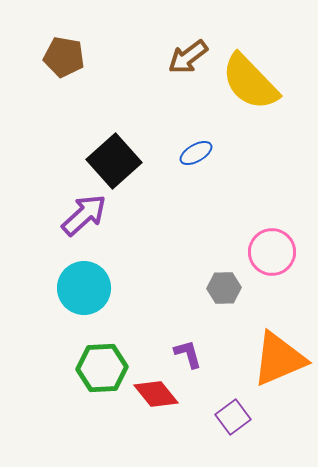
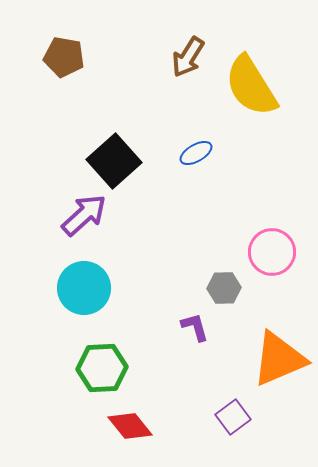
brown arrow: rotated 21 degrees counterclockwise
yellow semicircle: moved 1 px right, 4 px down; rotated 12 degrees clockwise
purple L-shape: moved 7 px right, 27 px up
red diamond: moved 26 px left, 32 px down
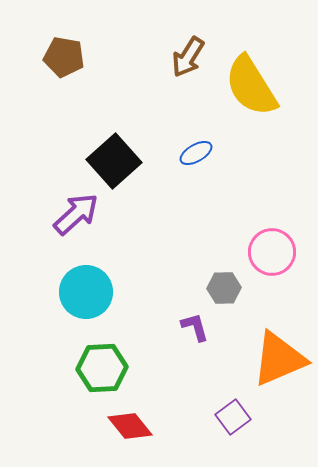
purple arrow: moved 8 px left, 1 px up
cyan circle: moved 2 px right, 4 px down
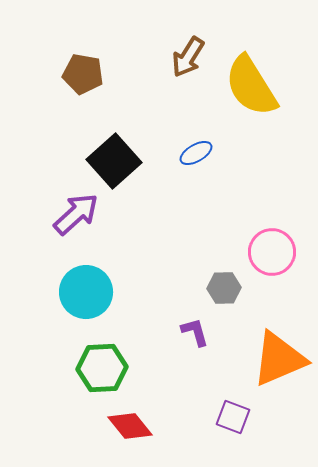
brown pentagon: moved 19 px right, 17 px down
purple L-shape: moved 5 px down
purple square: rotated 32 degrees counterclockwise
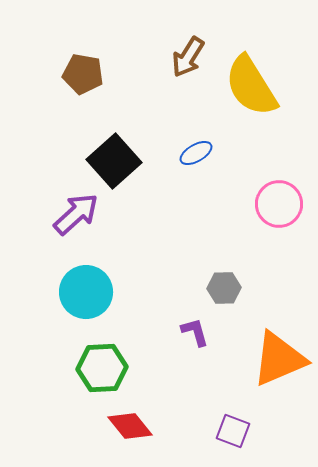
pink circle: moved 7 px right, 48 px up
purple square: moved 14 px down
